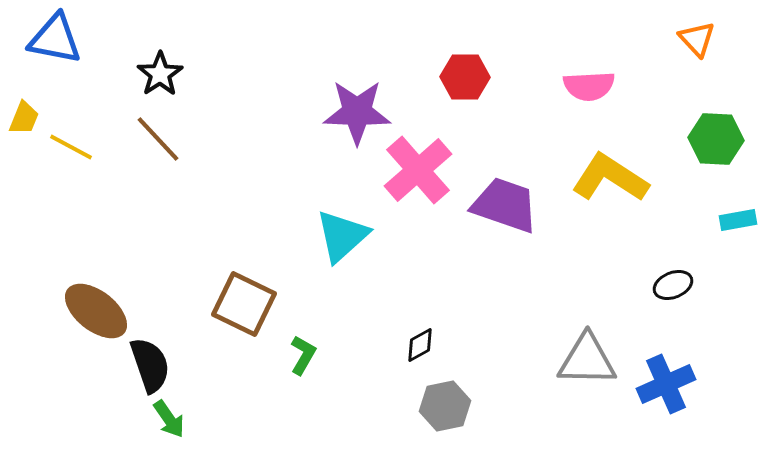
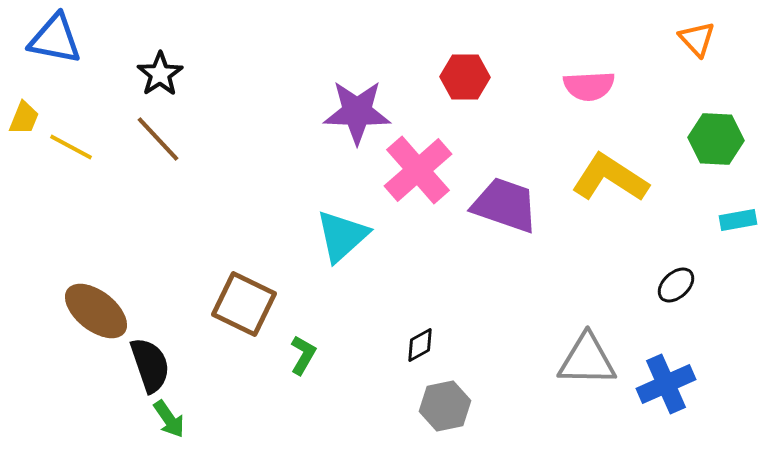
black ellipse: moved 3 px right; rotated 21 degrees counterclockwise
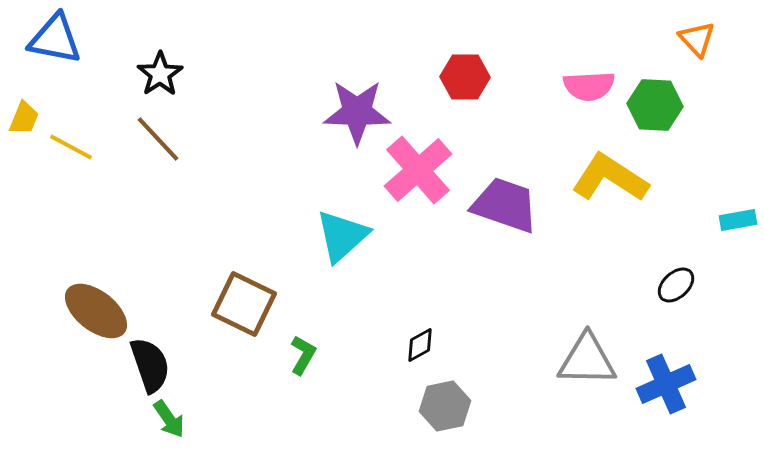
green hexagon: moved 61 px left, 34 px up
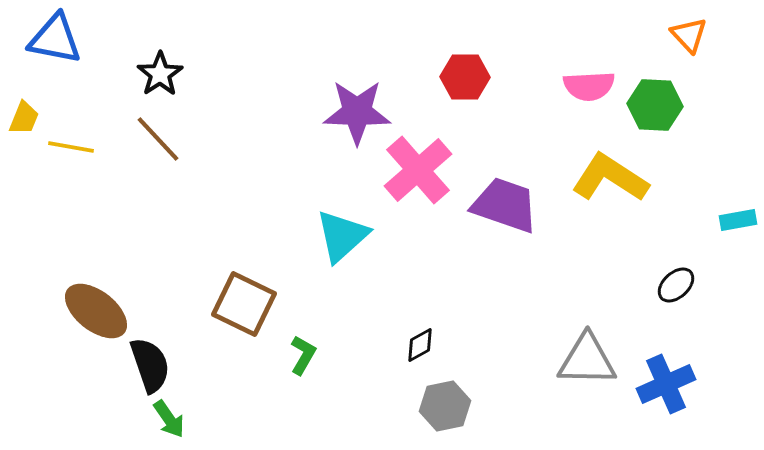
orange triangle: moved 8 px left, 4 px up
yellow line: rotated 18 degrees counterclockwise
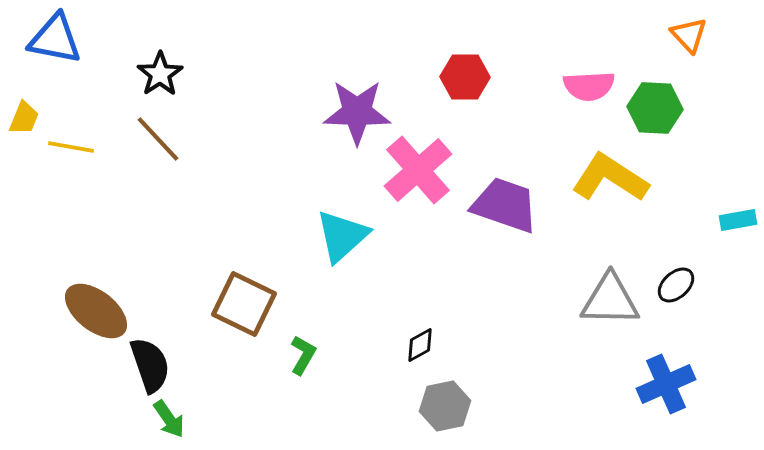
green hexagon: moved 3 px down
gray triangle: moved 23 px right, 60 px up
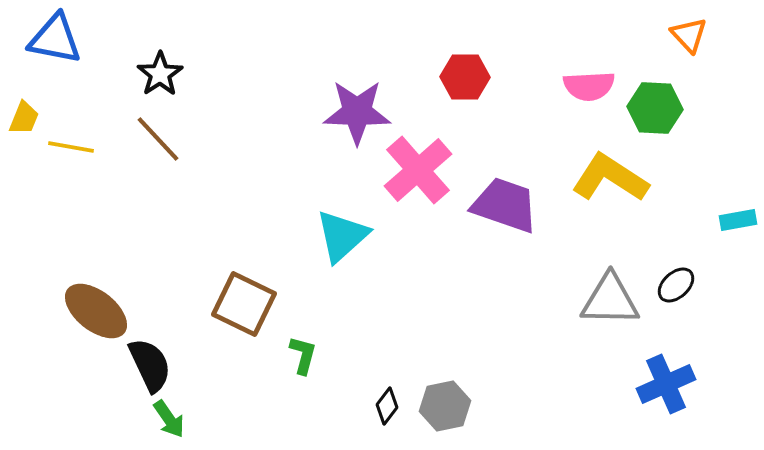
black diamond: moved 33 px left, 61 px down; rotated 24 degrees counterclockwise
green L-shape: rotated 15 degrees counterclockwise
black semicircle: rotated 6 degrees counterclockwise
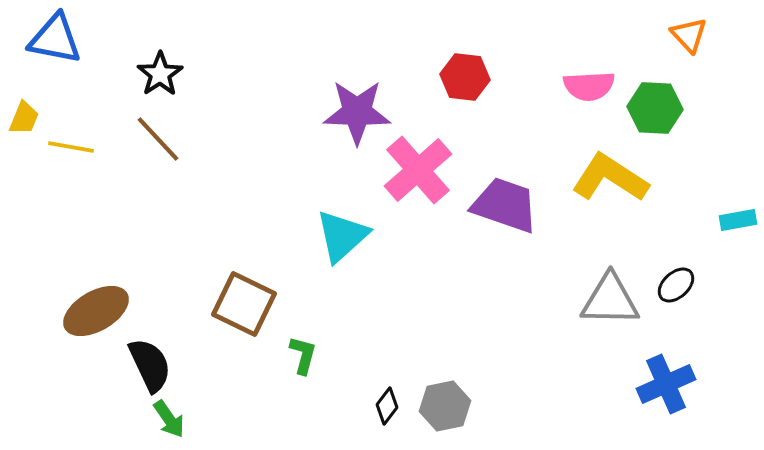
red hexagon: rotated 6 degrees clockwise
brown ellipse: rotated 68 degrees counterclockwise
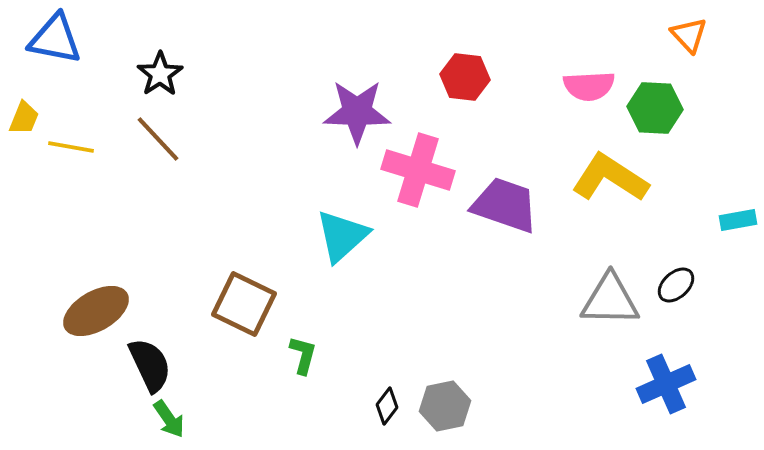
pink cross: rotated 32 degrees counterclockwise
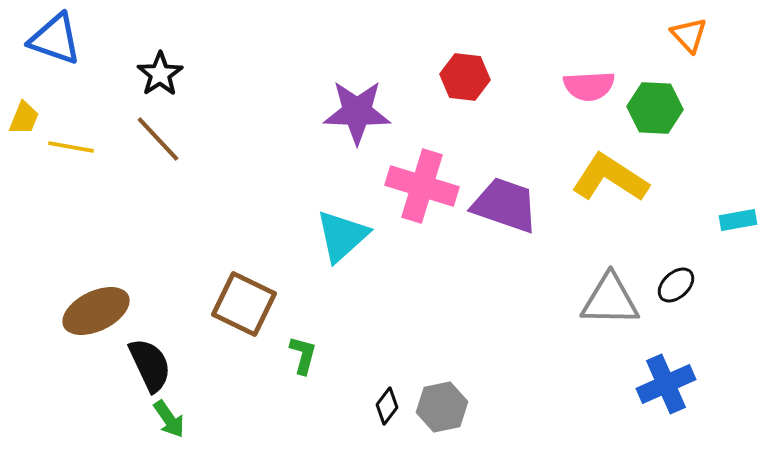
blue triangle: rotated 8 degrees clockwise
pink cross: moved 4 px right, 16 px down
brown ellipse: rotated 4 degrees clockwise
gray hexagon: moved 3 px left, 1 px down
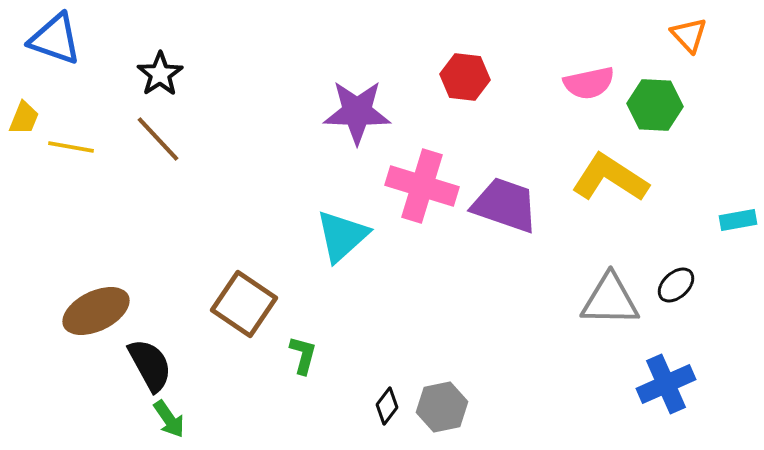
pink semicircle: moved 3 px up; rotated 9 degrees counterclockwise
green hexagon: moved 3 px up
brown square: rotated 8 degrees clockwise
black semicircle: rotated 4 degrees counterclockwise
